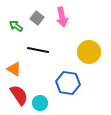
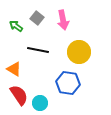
pink arrow: moved 1 px right, 3 px down
yellow circle: moved 10 px left
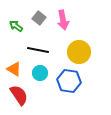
gray square: moved 2 px right
blue hexagon: moved 1 px right, 2 px up
cyan circle: moved 30 px up
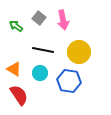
black line: moved 5 px right
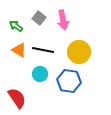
orange triangle: moved 5 px right, 19 px up
cyan circle: moved 1 px down
red semicircle: moved 2 px left, 3 px down
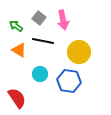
black line: moved 9 px up
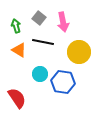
pink arrow: moved 2 px down
green arrow: rotated 40 degrees clockwise
black line: moved 1 px down
blue hexagon: moved 6 px left, 1 px down
